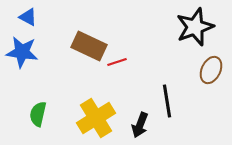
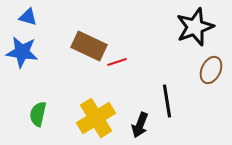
blue triangle: rotated 12 degrees counterclockwise
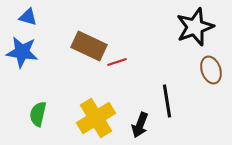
brown ellipse: rotated 44 degrees counterclockwise
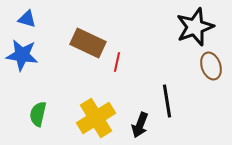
blue triangle: moved 1 px left, 2 px down
brown rectangle: moved 1 px left, 3 px up
blue star: moved 3 px down
red line: rotated 60 degrees counterclockwise
brown ellipse: moved 4 px up
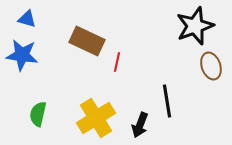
black star: moved 1 px up
brown rectangle: moved 1 px left, 2 px up
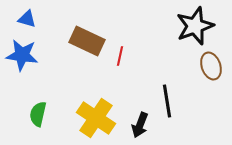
red line: moved 3 px right, 6 px up
yellow cross: rotated 24 degrees counterclockwise
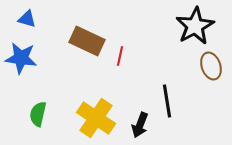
black star: rotated 9 degrees counterclockwise
blue star: moved 1 px left, 3 px down
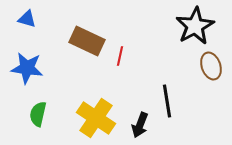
blue star: moved 6 px right, 10 px down
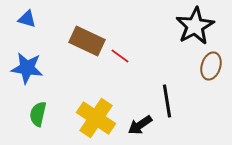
red line: rotated 66 degrees counterclockwise
brown ellipse: rotated 36 degrees clockwise
black arrow: rotated 35 degrees clockwise
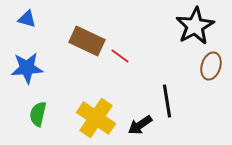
blue star: rotated 12 degrees counterclockwise
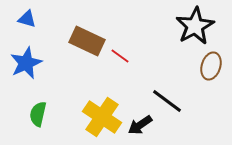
blue star: moved 1 px left, 5 px up; rotated 20 degrees counterclockwise
black line: rotated 44 degrees counterclockwise
yellow cross: moved 6 px right, 1 px up
